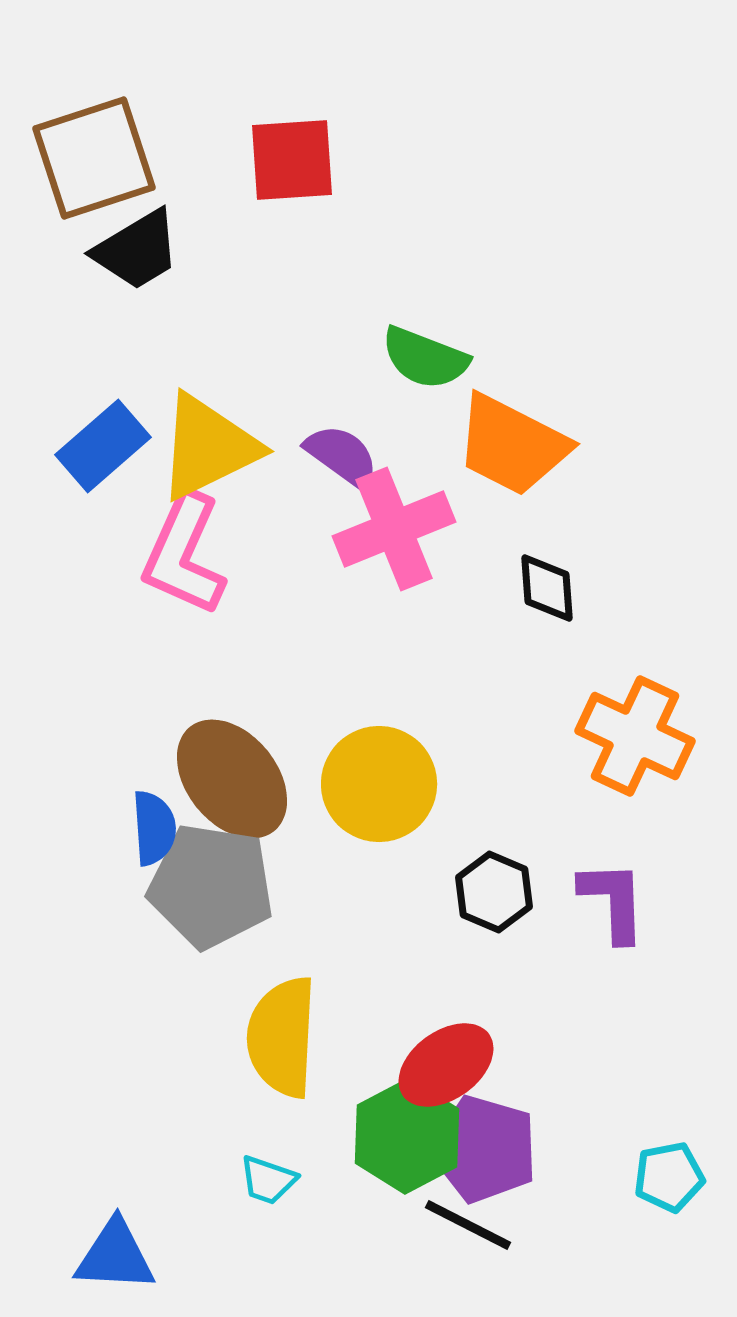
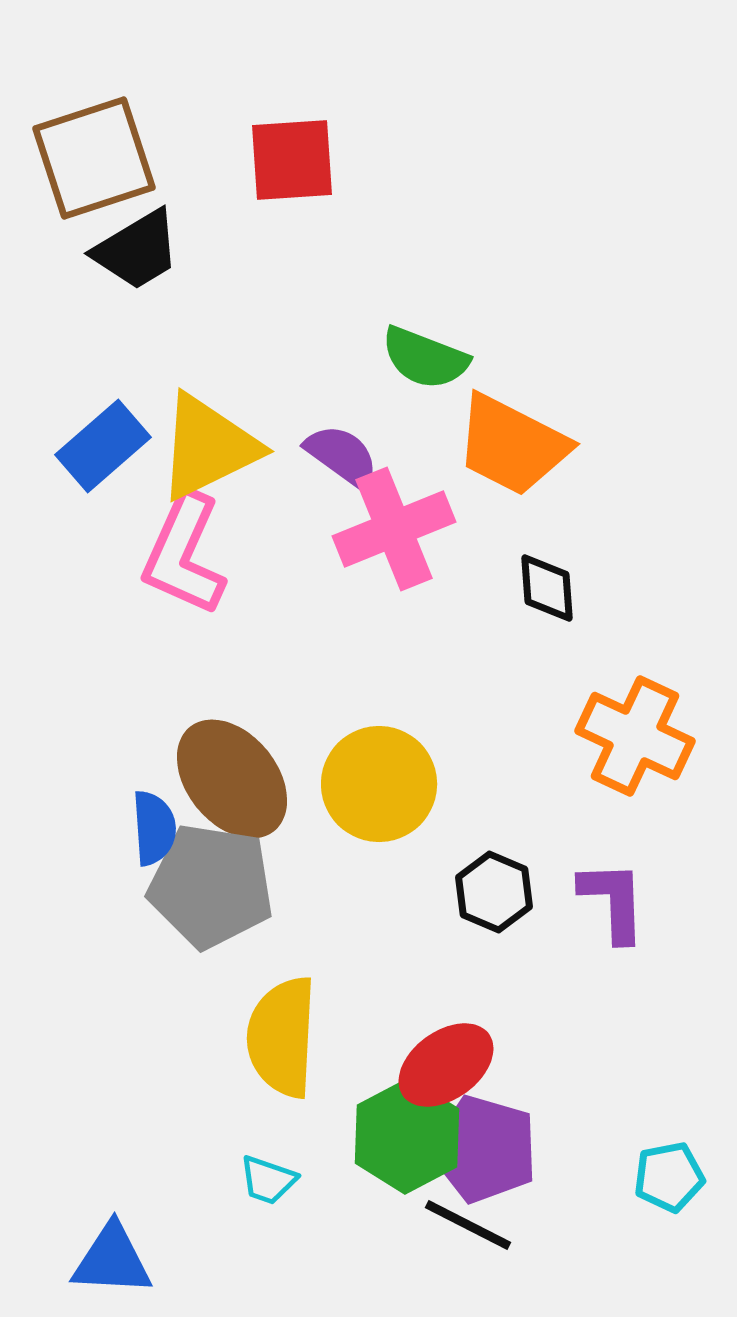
blue triangle: moved 3 px left, 4 px down
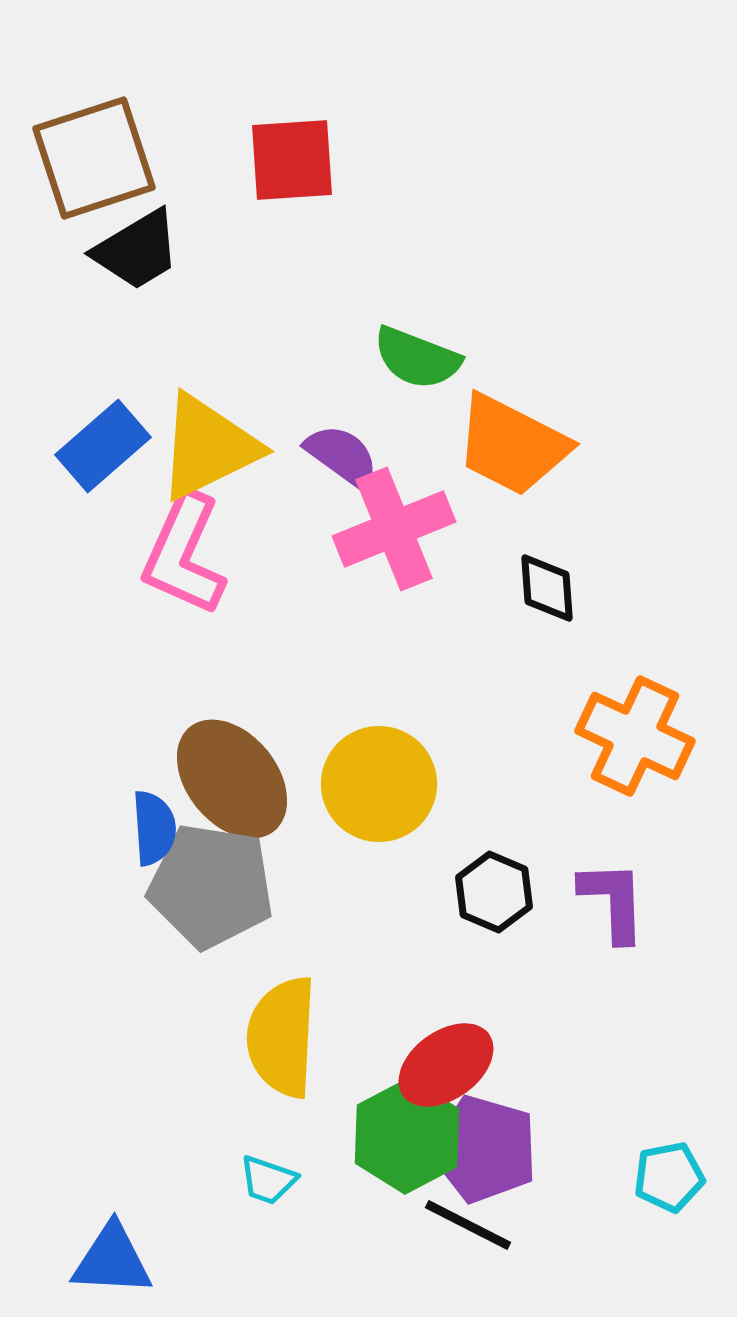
green semicircle: moved 8 px left
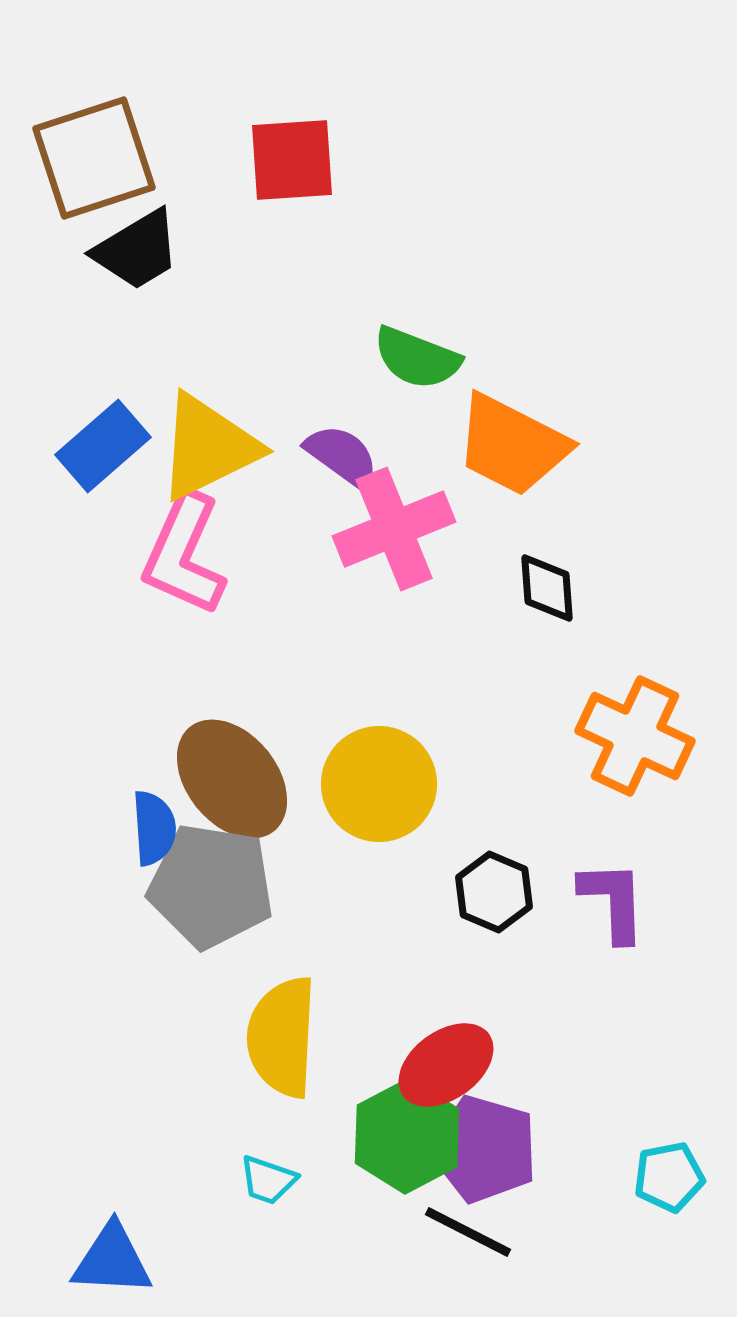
black line: moved 7 px down
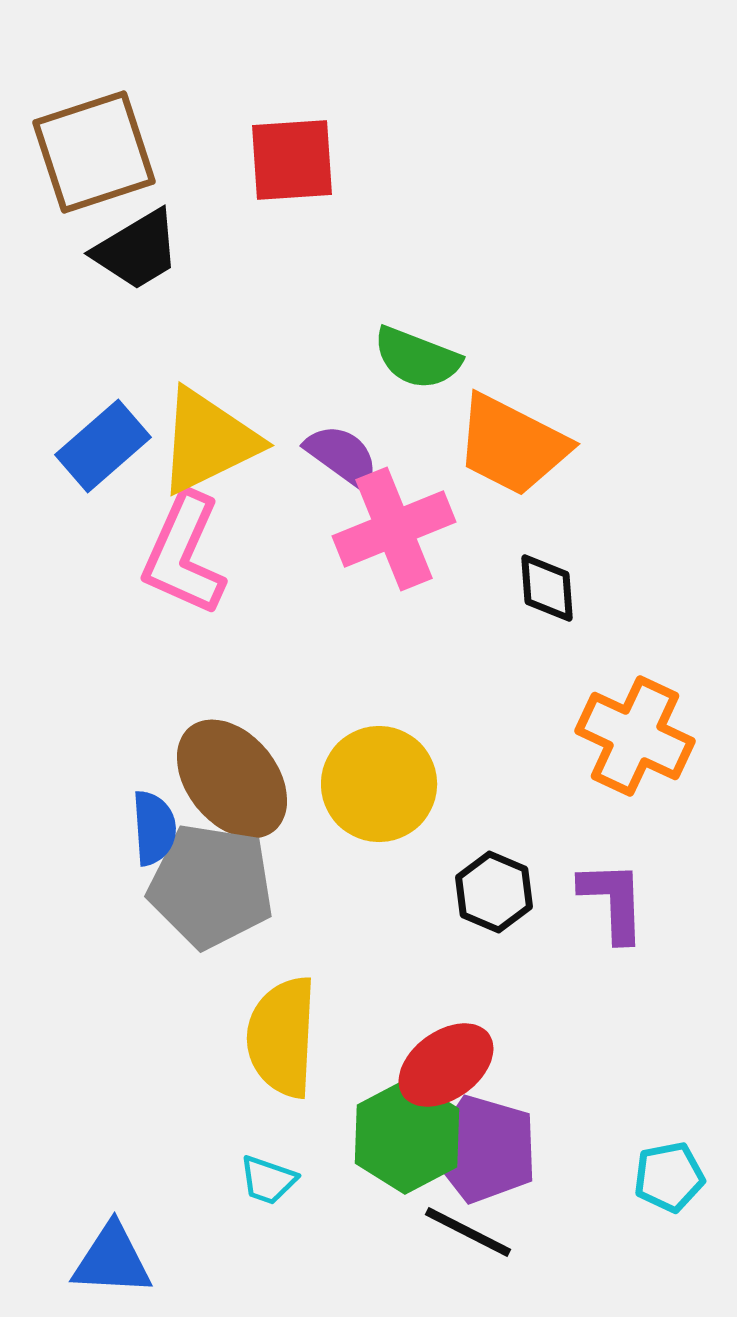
brown square: moved 6 px up
yellow triangle: moved 6 px up
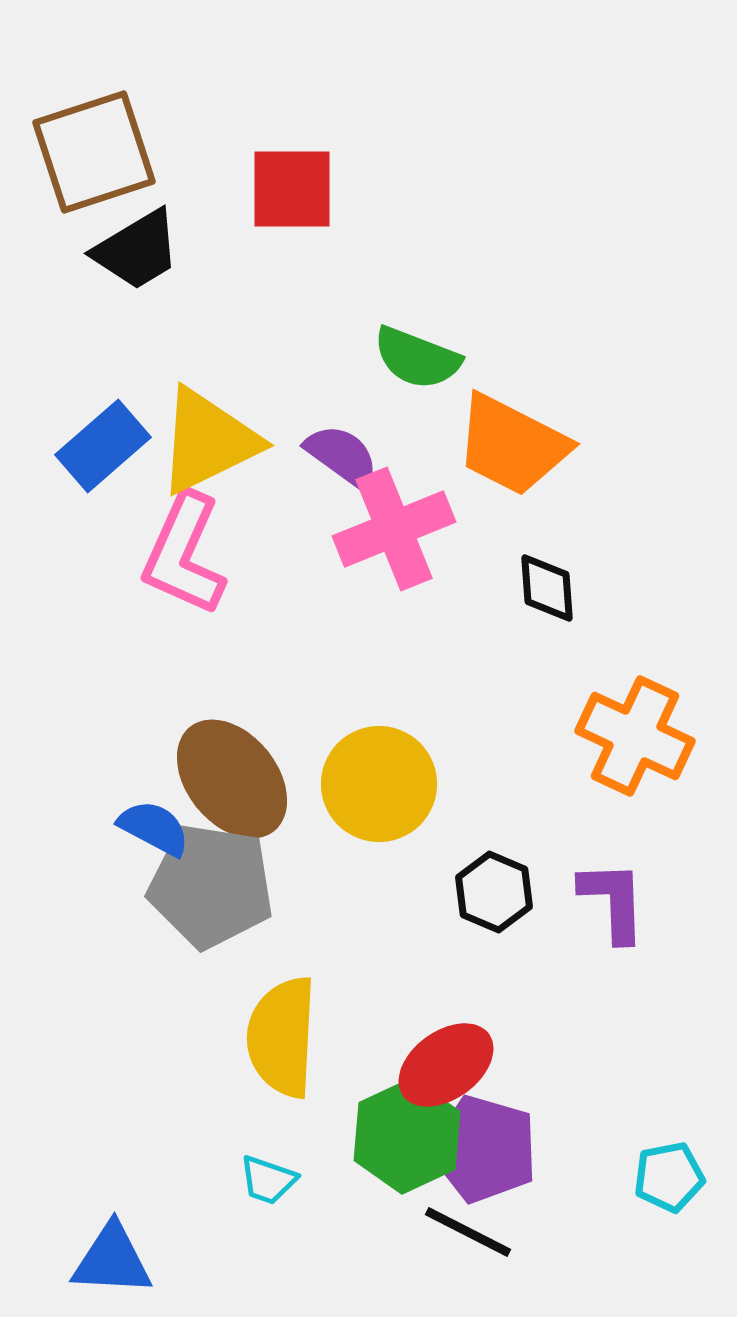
red square: moved 29 px down; rotated 4 degrees clockwise
blue semicircle: rotated 58 degrees counterclockwise
green hexagon: rotated 3 degrees clockwise
